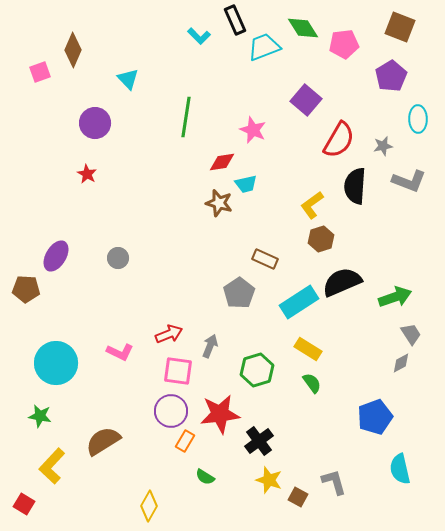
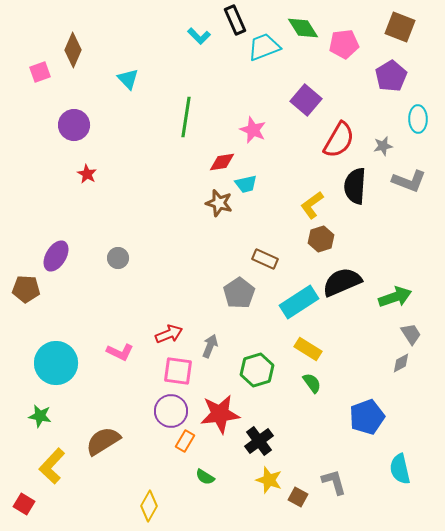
purple circle at (95, 123): moved 21 px left, 2 px down
blue pentagon at (375, 417): moved 8 px left
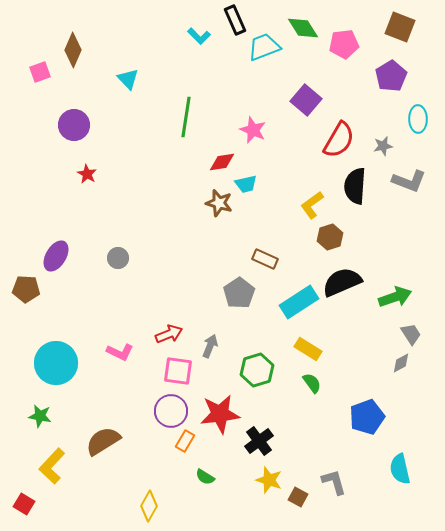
brown hexagon at (321, 239): moved 9 px right, 2 px up
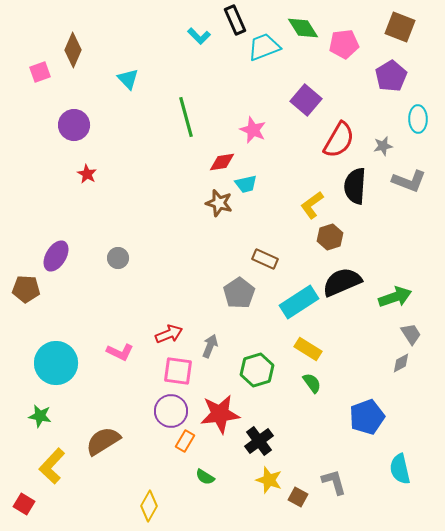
green line at (186, 117): rotated 24 degrees counterclockwise
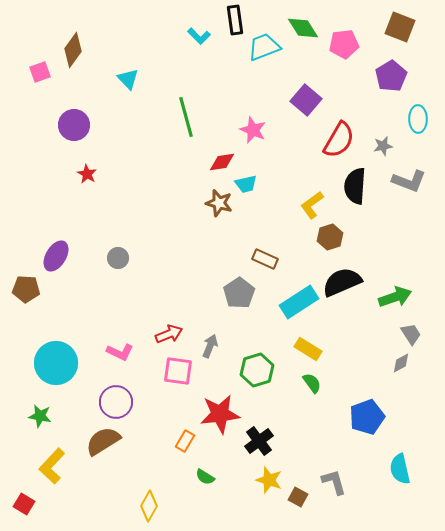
black rectangle at (235, 20): rotated 16 degrees clockwise
brown diamond at (73, 50): rotated 12 degrees clockwise
purple circle at (171, 411): moved 55 px left, 9 px up
